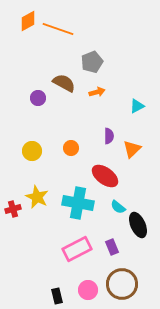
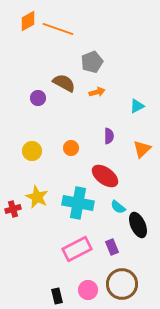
orange triangle: moved 10 px right
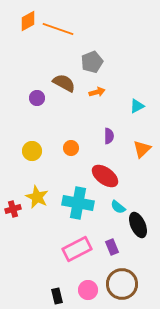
purple circle: moved 1 px left
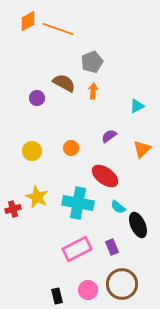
orange arrow: moved 4 px left, 1 px up; rotated 70 degrees counterclockwise
purple semicircle: rotated 126 degrees counterclockwise
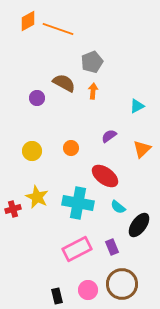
black ellipse: moved 1 px right; rotated 60 degrees clockwise
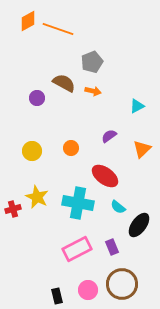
orange arrow: rotated 98 degrees clockwise
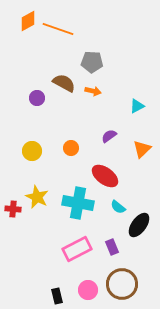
gray pentagon: rotated 25 degrees clockwise
red cross: rotated 21 degrees clockwise
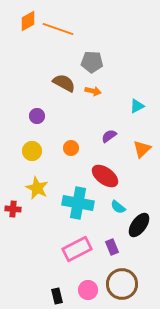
purple circle: moved 18 px down
yellow star: moved 9 px up
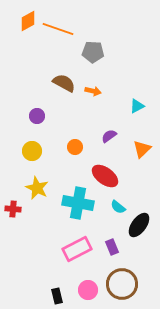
gray pentagon: moved 1 px right, 10 px up
orange circle: moved 4 px right, 1 px up
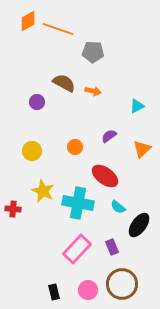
purple circle: moved 14 px up
yellow star: moved 6 px right, 3 px down
pink rectangle: rotated 20 degrees counterclockwise
black rectangle: moved 3 px left, 4 px up
